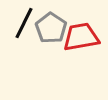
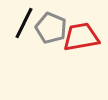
gray pentagon: rotated 12 degrees counterclockwise
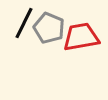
gray pentagon: moved 2 px left
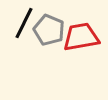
gray pentagon: moved 2 px down
